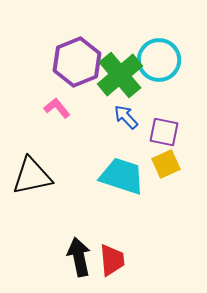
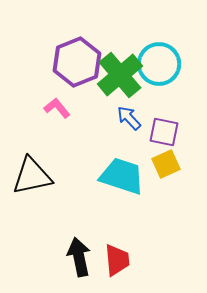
cyan circle: moved 4 px down
blue arrow: moved 3 px right, 1 px down
red trapezoid: moved 5 px right
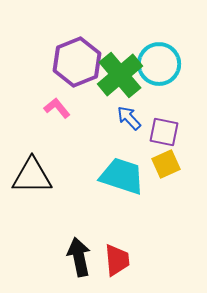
black triangle: rotated 12 degrees clockwise
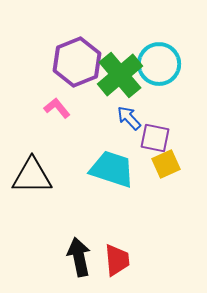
purple square: moved 9 px left, 6 px down
cyan trapezoid: moved 10 px left, 7 px up
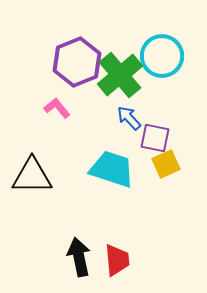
cyan circle: moved 3 px right, 8 px up
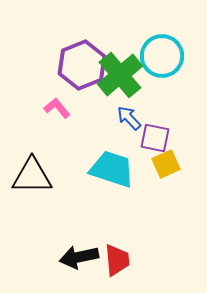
purple hexagon: moved 5 px right, 3 px down
black arrow: rotated 90 degrees counterclockwise
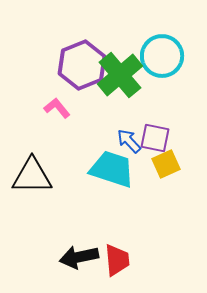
blue arrow: moved 23 px down
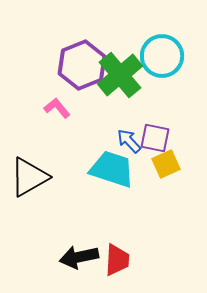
black triangle: moved 3 px left, 1 px down; rotated 30 degrees counterclockwise
red trapezoid: rotated 8 degrees clockwise
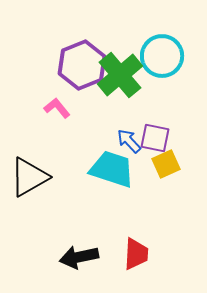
red trapezoid: moved 19 px right, 6 px up
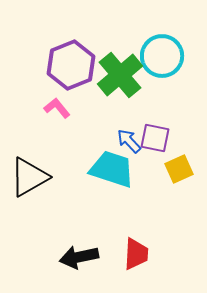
purple hexagon: moved 11 px left
yellow square: moved 13 px right, 5 px down
